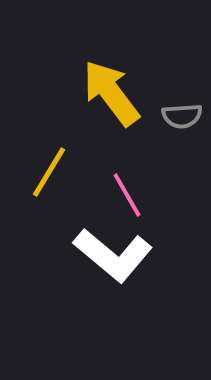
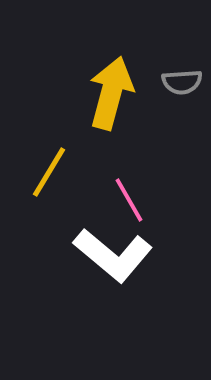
yellow arrow: rotated 52 degrees clockwise
gray semicircle: moved 34 px up
pink line: moved 2 px right, 5 px down
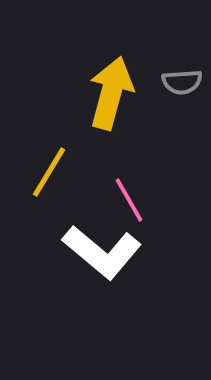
white L-shape: moved 11 px left, 3 px up
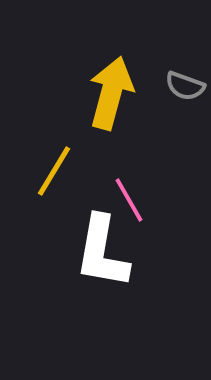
gray semicircle: moved 3 px right, 4 px down; rotated 24 degrees clockwise
yellow line: moved 5 px right, 1 px up
white L-shape: rotated 60 degrees clockwise
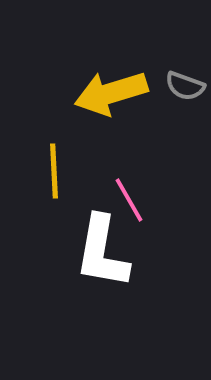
yellow arrow: rotated 122 degrees counterclockwise
yellow line: rotated 34 degrees counterclockwise
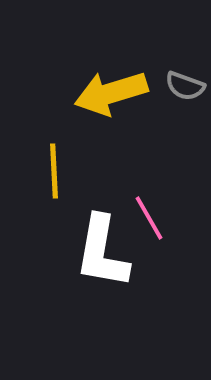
pink line: moved 20 px right, 18 px down
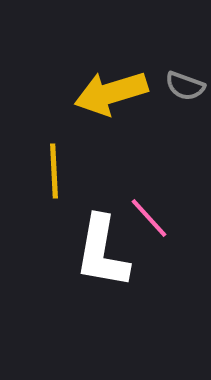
pink line: rotated 12 degrees counterclockwise
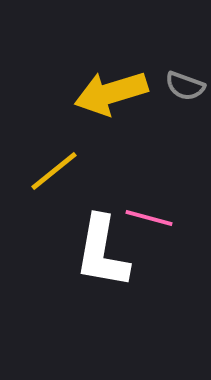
yellow line: rotated 54 degrees clockwise
pink line: rotated 33 degrees counterclockwise
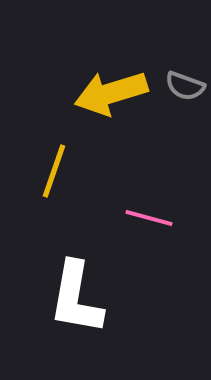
yellow line: rotated 32 degrees counterclockwise
white L-shape: moved 26 px left, 46 px down
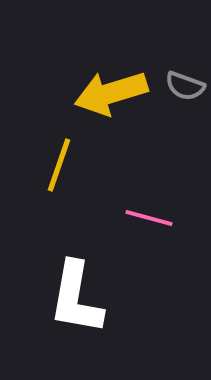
yellow line: moved 5 px right, 6 px up
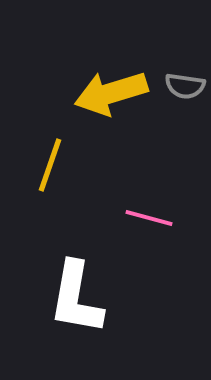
gray semicircle: rotated 12 degrees counterclockwise
yellow line: moved 9 px left
